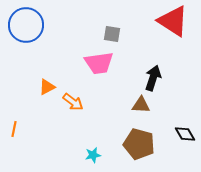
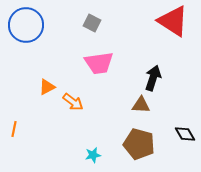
gray square: moved 20 px left, 11 px up; rotated 18 degrees clockwise
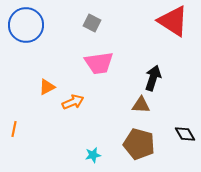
orange arrow: rotated 60 degrees counterclockwise
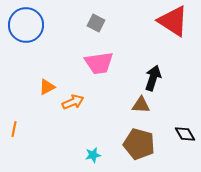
gray square: moved 4 px right
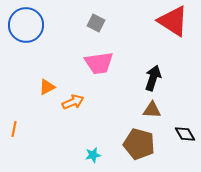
brown triangle: moved 11 px right, 5 px down
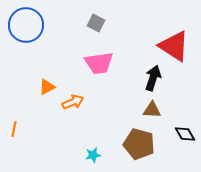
red triangle: moved 1 px right, 25 px down
